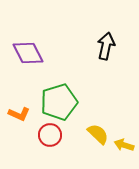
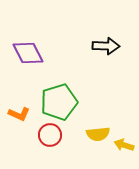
black arrow: rotated 80 degrees clockwise
yellow semicircle: rotated 130 degrees clockwise
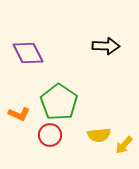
green pentagon: rotated 21 degrees counterclockwise
yellow semicircle: moved 1 px right, 1 px down
yellow arrow: rotated 66 degrees counterclockwise
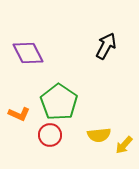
black arrow: rotated 64 degrees counterclockwise
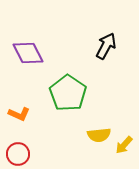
green pentagon: moved 9 px right, 9 px up
red circle: moved 32 px left, 19 px down
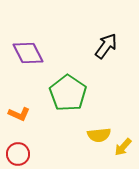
black arrow: rotated 8 degrees clockwise
yellow arrow: moved 1 px left, 2 px down
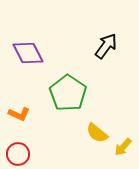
yellow semicircle: moved 2 px left, 2 px up; rotated 45 degrees clockwise
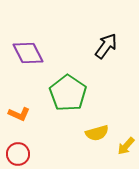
yellow semicircle: rotated 55 degrees counterclockwise
yellow arrow: moved 3 px right, 1 px up
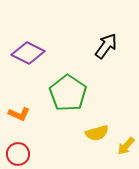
purple diamond: rotated 36 degrees counterclockwise
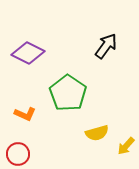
orange L-shape: moved 6 px right
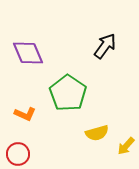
black arrow: moved 1 px left
purple diamond: rotated 40 degrees clockwise
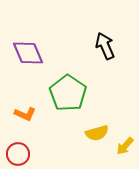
black arrow: rotated 60 degrees counterclockwise
yellow arrow: moved 1 px left
